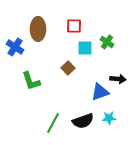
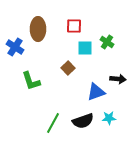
blue triangle: moved 4 px left
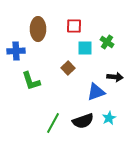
blue cross: moved 1 px right, 4 px down; rotated 36 degrees counterclockwise
black arrow: moved 3 px left, 2 px up
cyan star: rotated 24 degrees counterclockwise
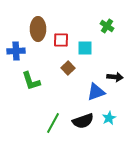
red square: moved 13 px left, 14 px down
green cross: moved 16 px up
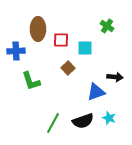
cyan star: rotated 24 degrees counterclockwise
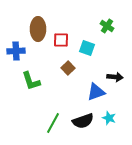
cyan square: moved 2 px right; rotated 21 degrees clockwise
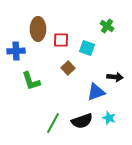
black semicircle: moved 1 px left
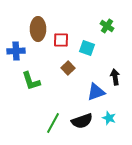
black arrow: rotated 105 degrees counterclockwise
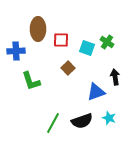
green cross: moved 16 px down
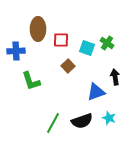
green cross: moved 1 px down
brown square: moved 2 px up
